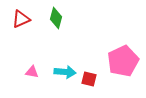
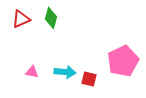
green diamond: moved 5 px left
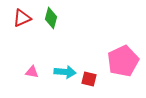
red triangle: moved 1 px right, 1 px up
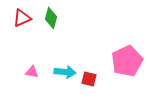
pink pentagon: moved 4 px right
